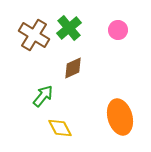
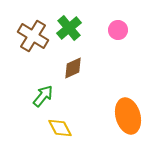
brown cross: moved 1 px left, 1 px down
orange ellipse: moved 8 px right, 1 px up
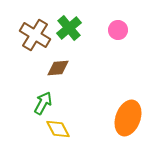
brown cross: moved 2 px right, 1 px up
brown diamond: moved 15 px left; rotated 20 degrees clockwise
green arrow: moved 7 px down; rotated 10 degrees counterclockwise
orange ellipse: moved 2 px down; rotated 36 degrees clockwise
yellow diamond: moved 2 px left, 1 px down
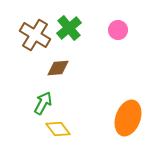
yellow diamond: rotated 10 degrees counterclockwise
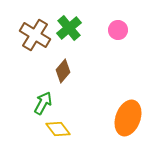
brown diamond: moved 5 px right, 3 px down; rotated 45 degrees counterclockwise
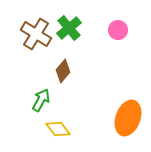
brown cross: moved 1 px right, 1 px up
green arrow: moved 2 px left, 3 px up
